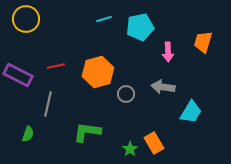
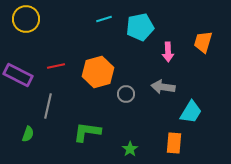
gray line: moved 2 px down
orange rectangle: moved 20 px right; rotated 35 degrees clockwise
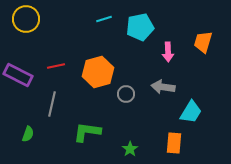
gray line: moved 4 px right, 2 px up
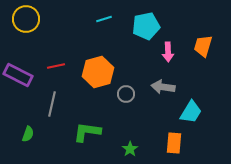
cyan pentagon: moved 6 px right, 1 px up
orange trapezoid: moved 4 px down
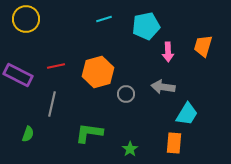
cyan trapezoid: moved 4 px left, 2 px down
green L-shape: moved 2 px right, 1 px down
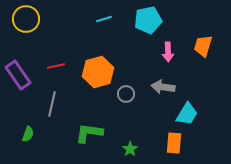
cyan pentagon: moved 2 px right, 6 px up
purple rectangle: rotated 28 degrees clockwise
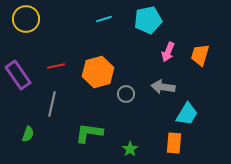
orange trapezoid: moved 3 px left, 9 px down
pink arrow: rotated 24 degrees clockwise
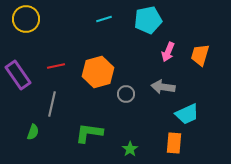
cyan trapezoid: rotated 35 degrees clockwise
green semicircle: moved 5 px right, 2 px up
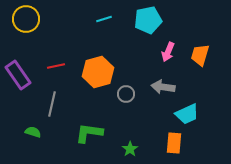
green semicircle: rotated 91 degrees counterclockwise
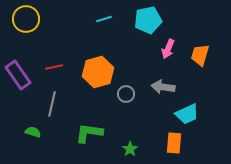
pink arrow: moved 3 px up
red line: moved 2 px left, 1 px down
